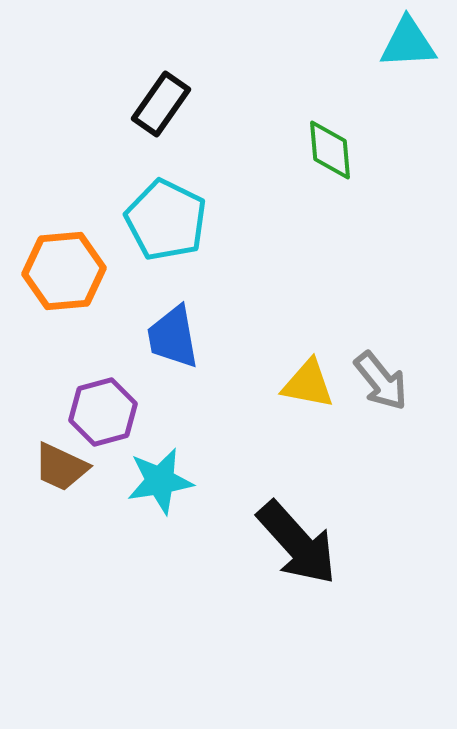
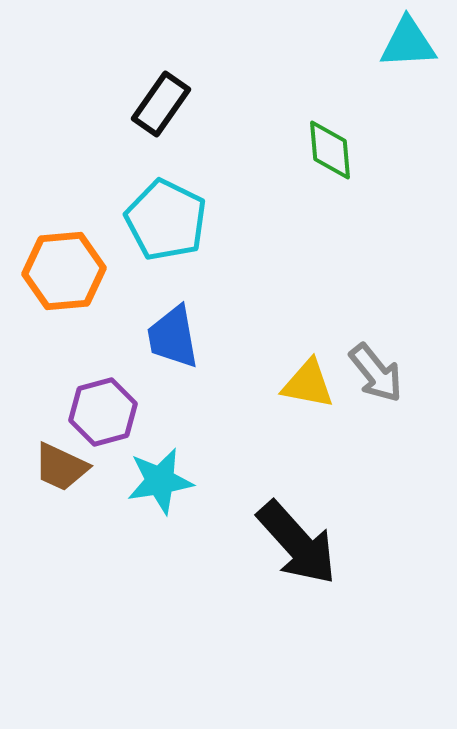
gray arrow: moved 5 px left, 8 px up
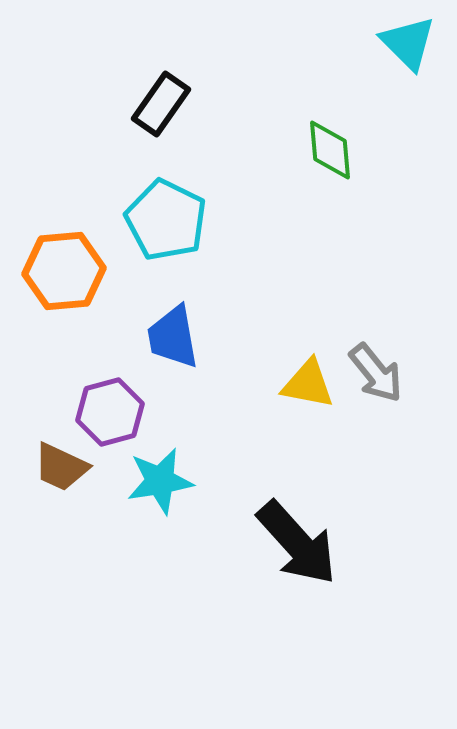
cyan triangle: rotated 48 degrees clockwise
purple hexagon: moved 7 px right
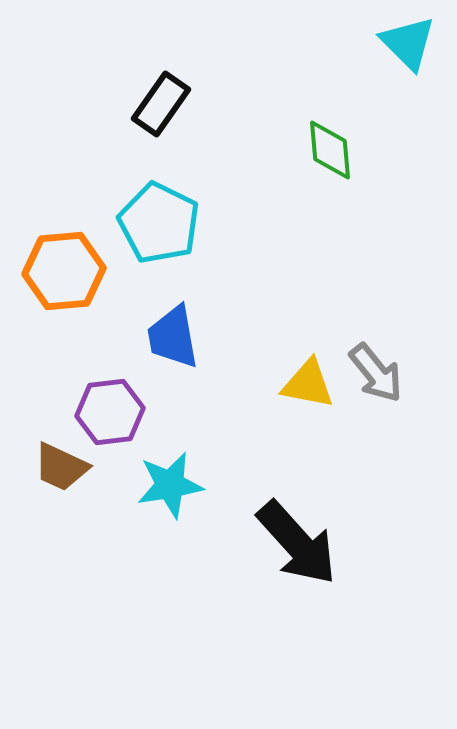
cyan pentagon: moved 7 px left, 3 px down
purple hexagon: rotated 8 degrees clockwise
cyan star: moved 10 px right, 4 px down
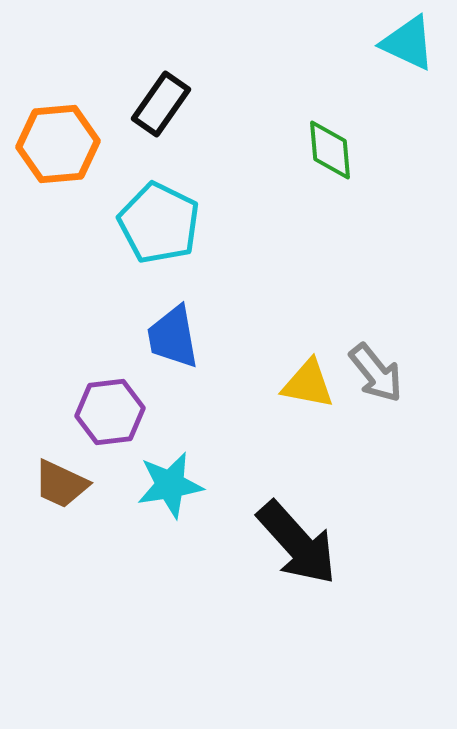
cyan triangle: rotated 20 degrees counterclockwise
orange hexagon: moved 6 px left, 127 px up
brown trapezoid: moved 17 px down
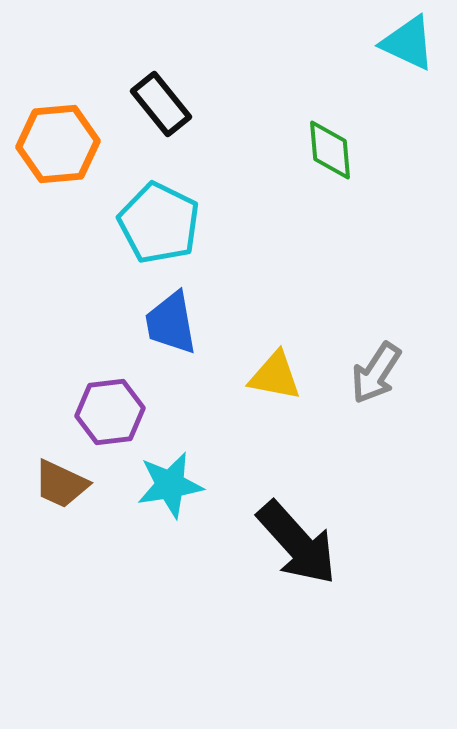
black rectangle: rotated 74 degrees counterclockwise
blue trapezoid: moved 2 px left, 14 px up
gray arrow: rotated 72 degrees clockwise
yellow triangle: moved 33 px left, 8 px up
